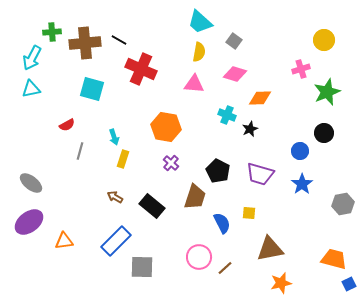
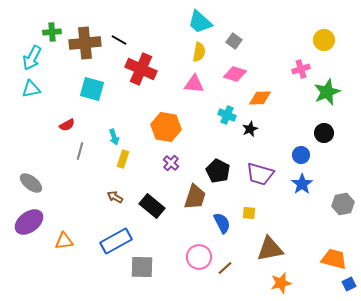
blue circle at (300, 151): moved 1 px right, 4 px down
blue rectangle at (116, 241): rotated 16 degrees clockwise
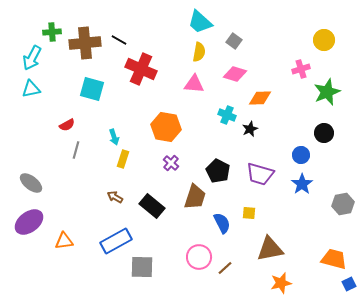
gray line at (80, 151): moved 4 px left, 1 px up
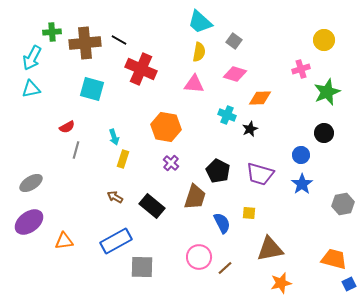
red semicircle at (67, 125): moved 2 px down
gray ellipse at (31, 183): rotated 70 degrees counterclockwise
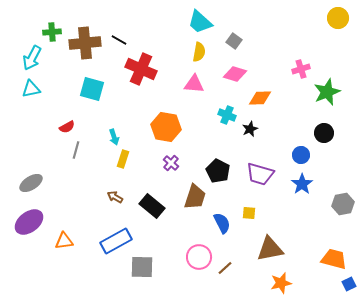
yellow circle at (324, 40): moved 14 px right, 22 px up
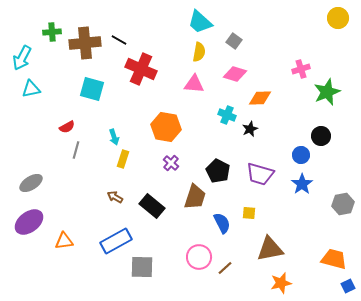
cyan arrow at (32, 58): moved 10 px left
black circle at (324, 133): moved 3 px left, 3 px down
blue square at (349, 284): moved 1 px left, 2 px down
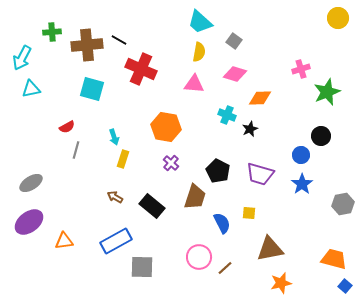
brown cross at (85, 43): moved 2 px right, 2 px down
blue square at (348, 286): moved 3 px left; rotated 24 degrees counterclockwise
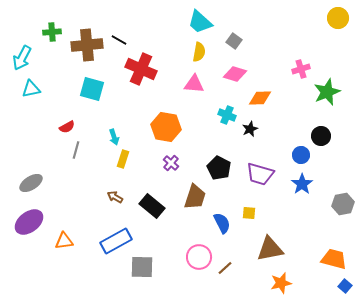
black pentagon at (218, 171): moved 1 px right, 3 px up
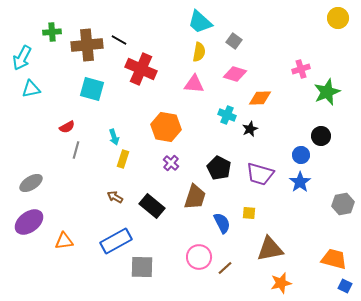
blue star at (302, 184): moved 2 px left, 2 px up
blue square at (345, 286): rotated 16 degrees counterclockwise
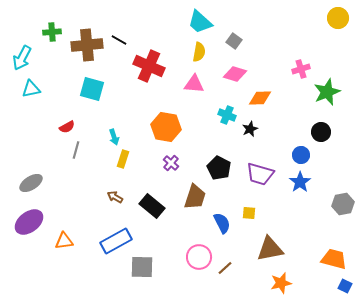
red cross at (141, 69): moved 8 px right, 3 px up
black circle at (321, 136): moved 4 px up
